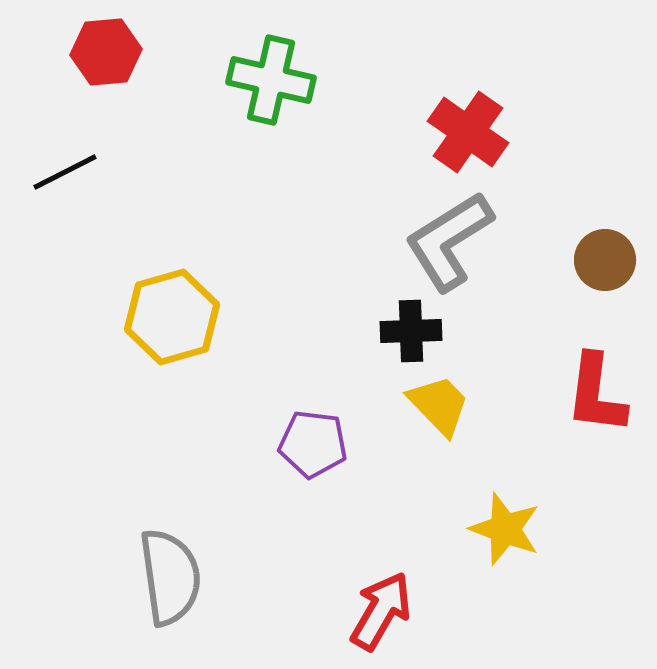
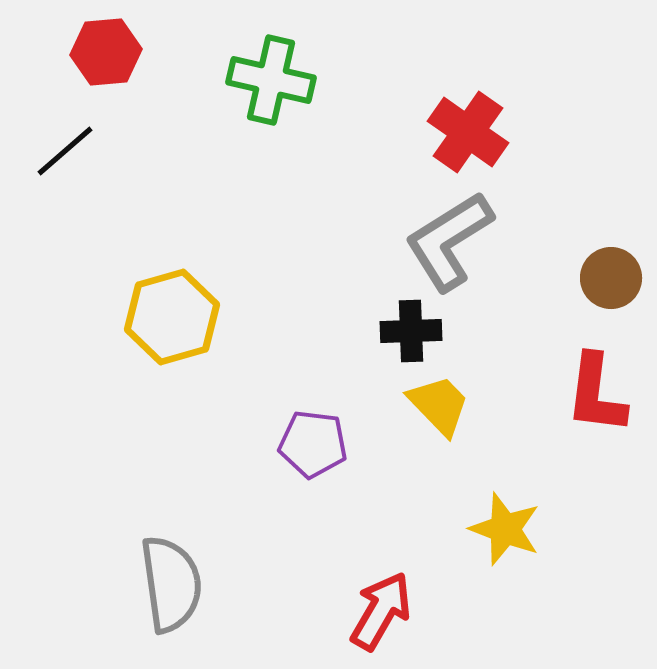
black line: moved 21 px up; rotated 14 degrees counterclockwise
brown circle: moved 6 px right, 18 px down
gray semicircle: moved 1 px right, 7 px down
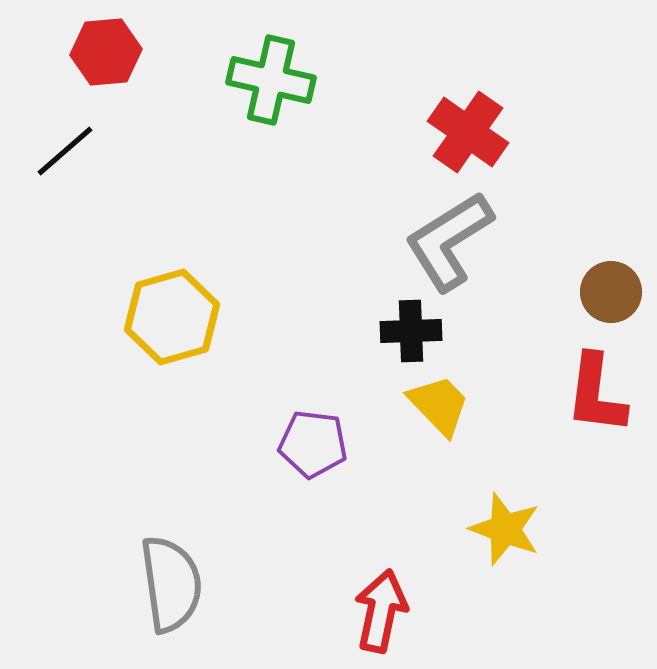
brown circle: moved 14 px down
red arrow: rotated 18 degrees counterclockwise
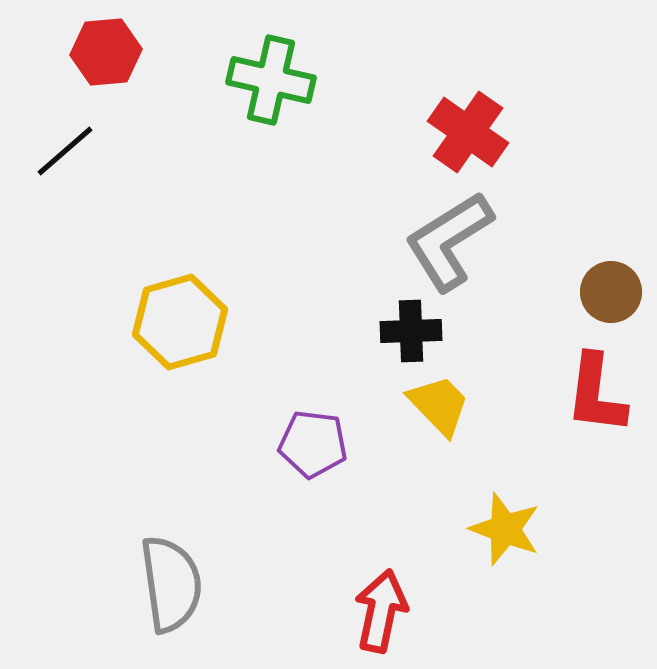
yellow hexagon: moved 8 px right, 5 px down
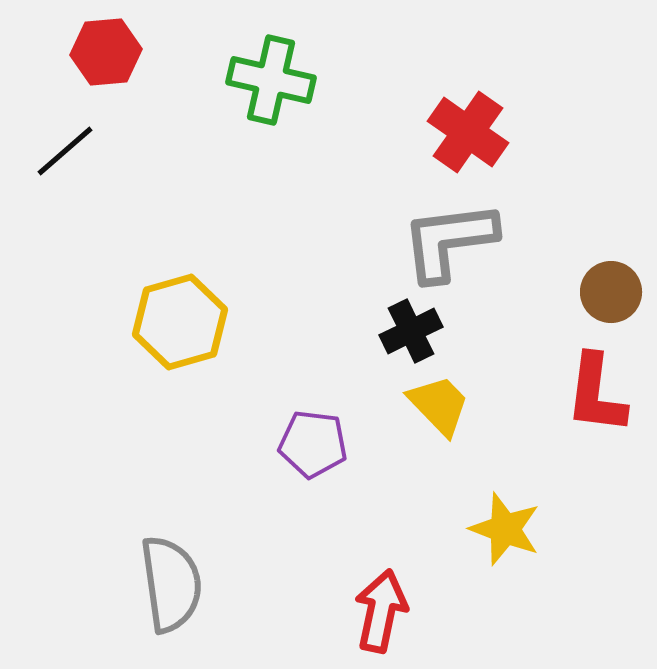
gray L-shape: rotated 25 degrees clockwise
black cross: rotated 24 degrees counterclockwise
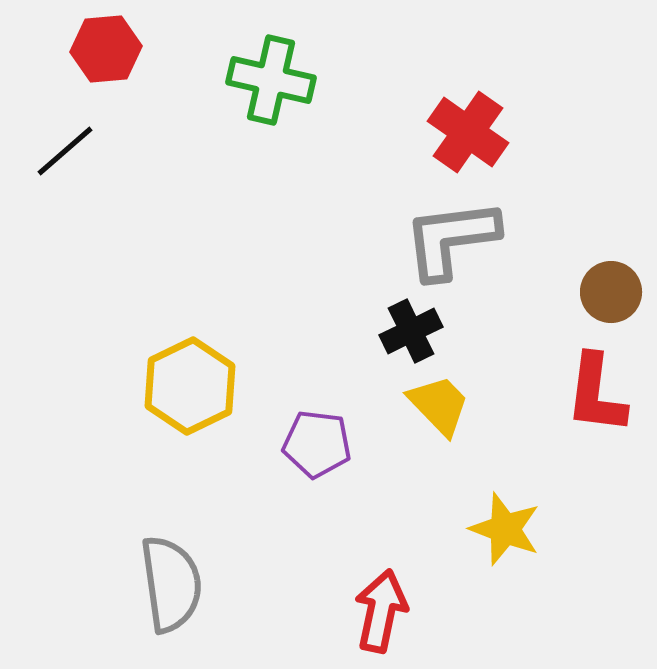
red hexagon: moved 3 px up
gray L-shape: moved 2 px right, 2 px up
yellow hexagon: moved 10 px right, 64 px down; rotated 10 degrees counterclockwise
purple pentagon: moved 4 px right
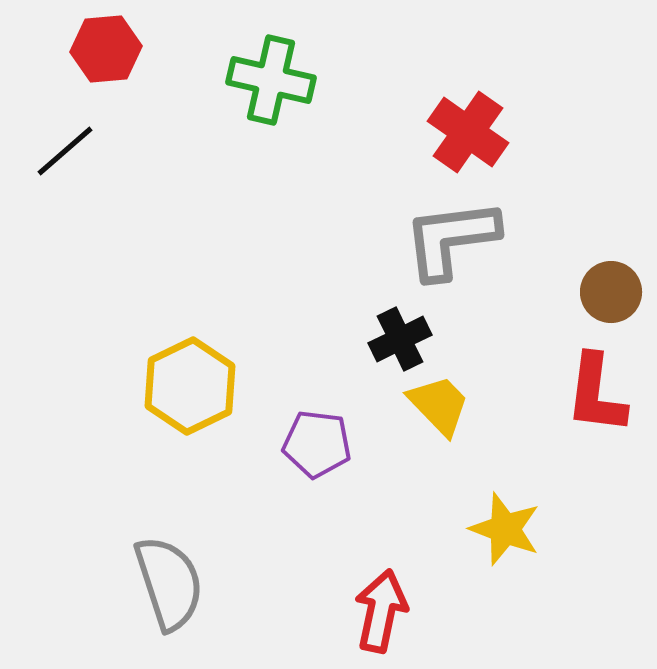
black cross: moved 11 px left, 8 px down
gray semicircle: moved 2 px left, 1 px up; rotated 10 degrees counterclockwise
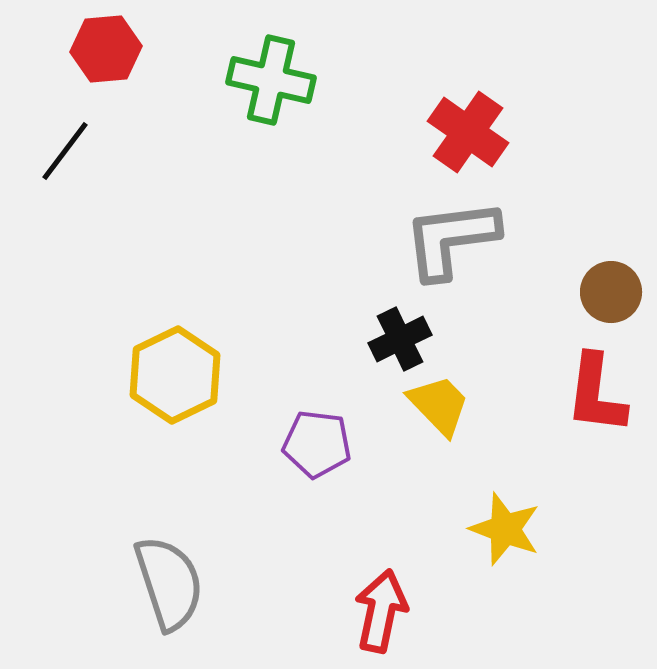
black line: rotated 12 degrees counterclockwise
yellow hexagon: moved 15 px left, 11 px up
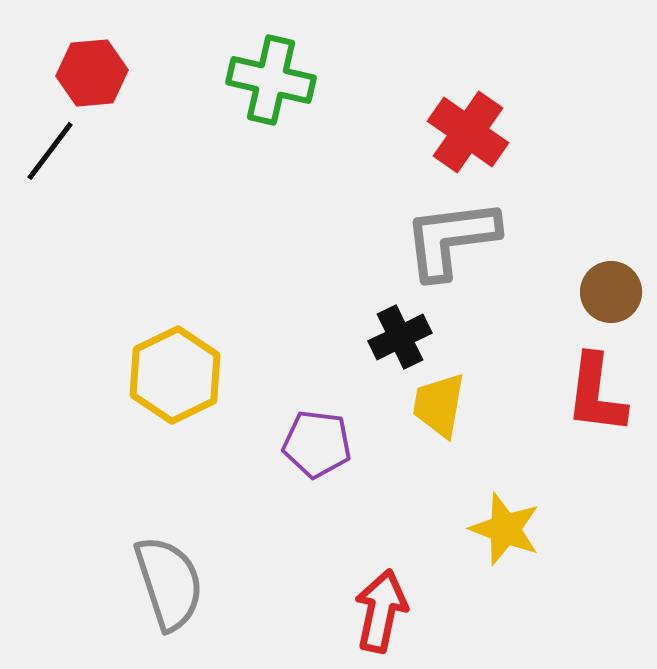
red hexagon: moved 14 px left, 24 px down
black line: moved 15 px left
black cross: moved 2 px up
yellow trapezoid: rotated 126 degrees counterclockwise
